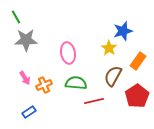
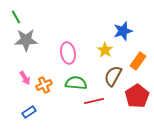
yellow star: moved 4 px left, 2 px down
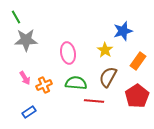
brown semicircle: moved 5 px left, 1 px down
red line: rotated 18 degrees clockwise
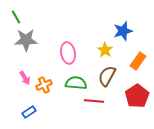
brown semicircle: moved 1 px left, 1 px up
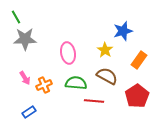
gray star: moved 1 px left, 1 px up
orange rectangle: moved 1 px right, 1 px up
brown semicircle: rotated 90 degrees clockwise
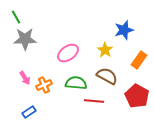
blue star: moved 1 px right, 1 px up
pink ellipse: rotated 65 degrees clockwise
red pentagon: rotated 10 degrees counterclockwise
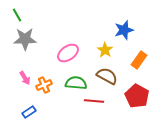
green line: moved 1 px right, 2 px up
